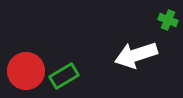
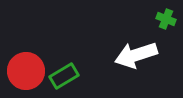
green cross: moved 2 px left, 1 px up
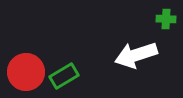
green cross: rotated 18 degrees counterclockwise
red circle: moved 1 px down
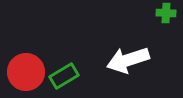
green cross: moved 6 px up
white arrow: moved 8 px left, 5 px down
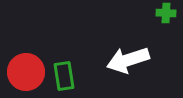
green rectangle: rotated 68 degrees counterclockwise
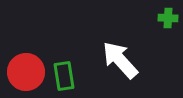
green cross: moved 2 px right, 5 px down
white arrow: moved 8 px left; rotated 66 degrees clockwise
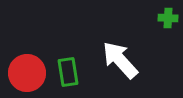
red circle: moved 1 px right, 1 px down
green rectangle: moved 4 px right, 4 px up
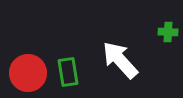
green cross: moved 14 px down
red circle: moved 1 px right
